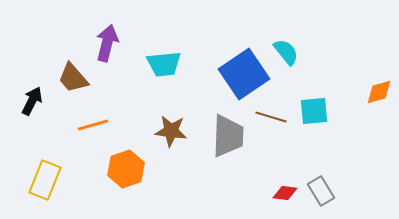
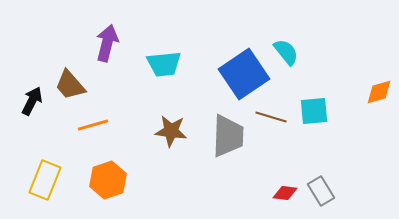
brown trapezoid: moved 3 px left, 7 px down
orange hexagon: moved 18 px left, 11 px down
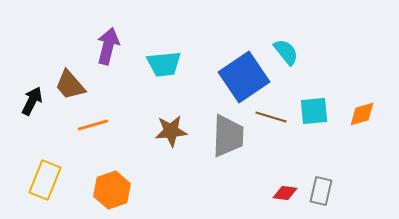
purple arrow: moved 1 px right, 3 px down
blue square: moved 3 px down
orange diamond: moved 17 px left, 22 px down
brown star: rotated 12 degrees counterclockwise
orange hexagon: moved 4 px right, 10 px down
gray rectangle: rotated 44 degrees clockwise
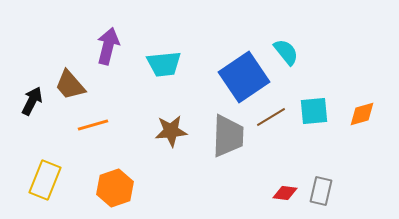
brown line: rotated 48 degrees counterclockwise
orange hexagon: moved 3 px right, 2 px up
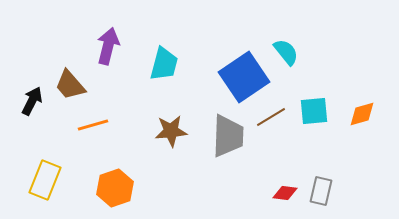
cyan trapezoid: rotated 69 degrees counterclockwise
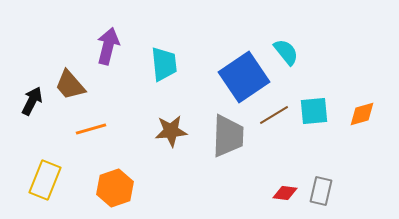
cyan trapezoid: rotated 21 degrees counterclockwise
brown line: moved 3 px right, 2 px up
orange line: moved 2 px left, 4 px down
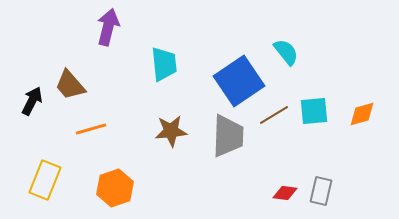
purple arrow: moved 19 px up
blue square: moved 5 px left, 4 px down
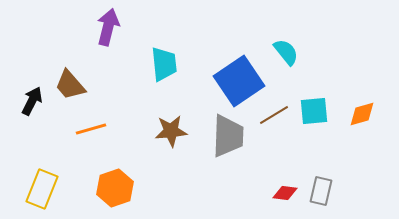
yellow rectangle: moved 3 px left, 9 px down
